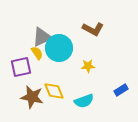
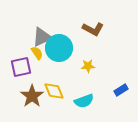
brown star: moved 1 px up; rotated 25 degrees clockwise
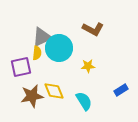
yellow semicircle: rotated 40 degrees clockwise
brown star: rotated 25 degrees clockwise
cyan semicircle: rotated 102 degrees counterclockwise
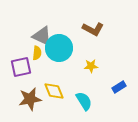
gray triangle: moved 1 px up; rotated 50 degrees clockwise
yellow star: moved 3 px right
blue rectangle: moved 2 px left, 3 px up
brown star: moved 2 px left, 3 px down
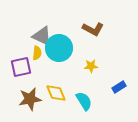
yellow diamond: moved 2 px right, 2 px down
